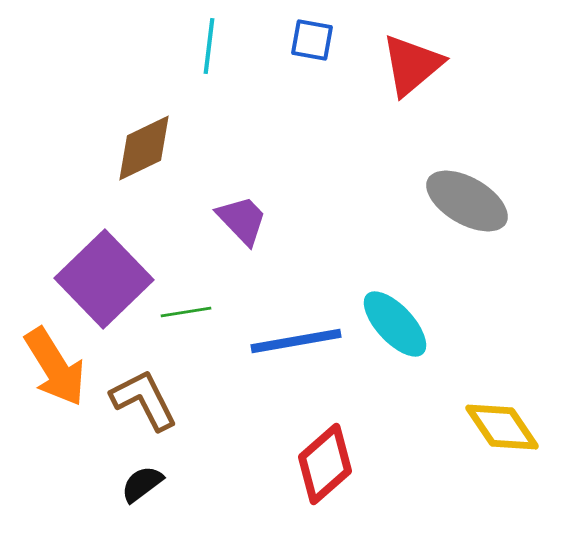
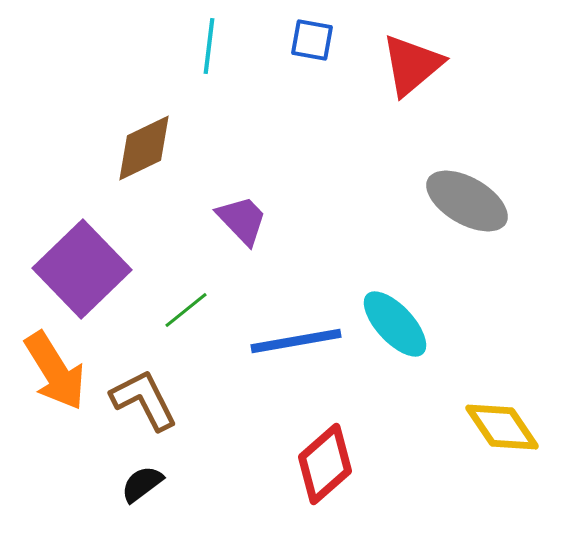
purple square: moved 22 px left, 10 px up
green line: moved 2 px up; rotated 30 degrees counterclockwise
orange arrow: moved 4 px down
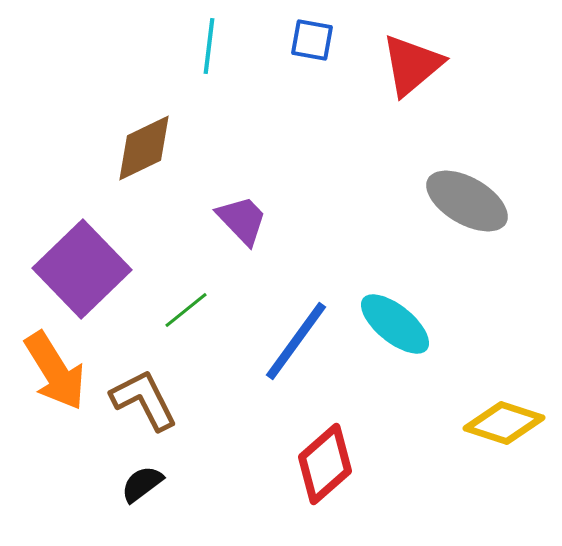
cyan ellipse: rotated 8 degrees counterclockwise
blue line: rotated 44 degrees counterclockwise
yellow diamond: moved 2 px right, 4 px up; rotated 38 degrees counterclockwise
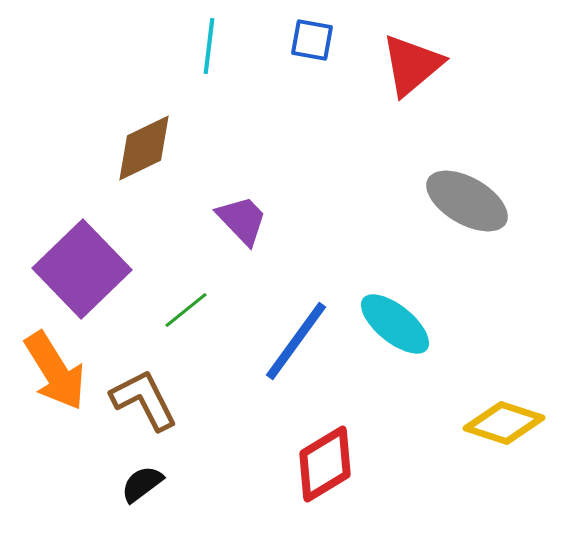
red diamond: rotated 10 degrees clockwise
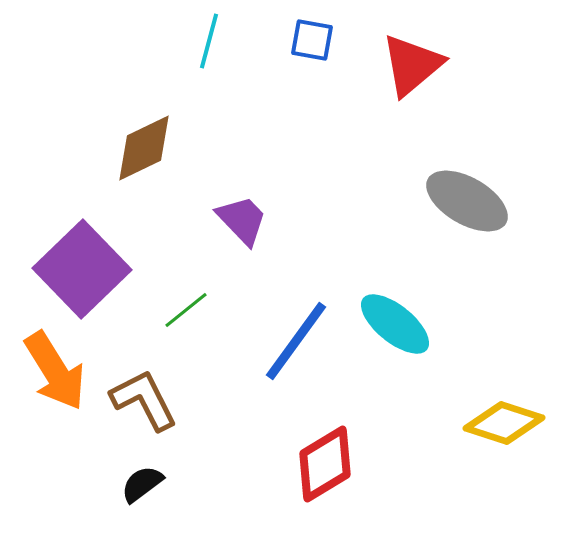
cyan line: moved 5 px up; rotated 8 degrees clockwise
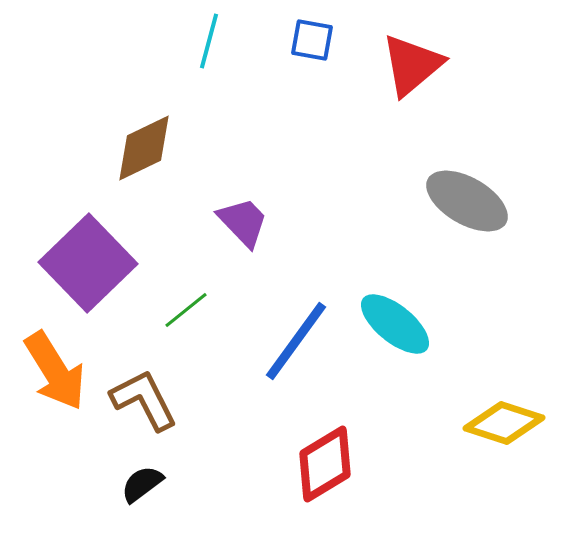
purple trapezoid: moved 1 px right, 2 px down
purple square: moved 6 px right, 6 px up
